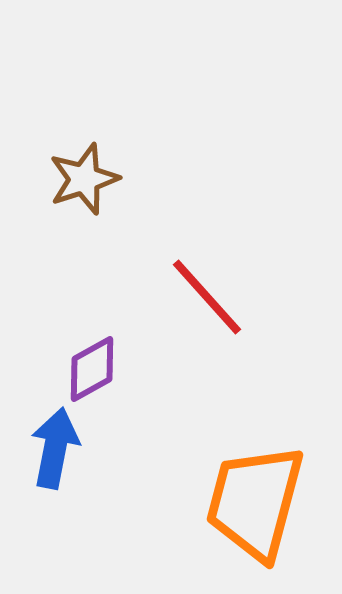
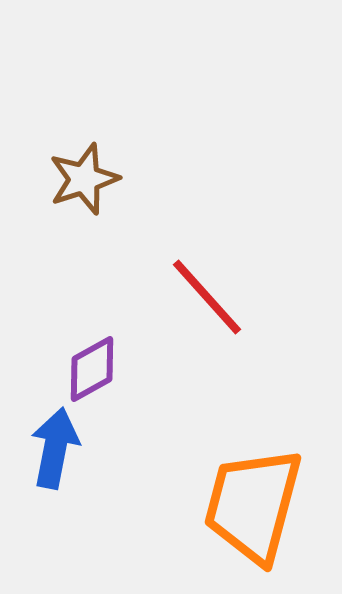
orange trapezoid: moved 2 px left, 3 px down
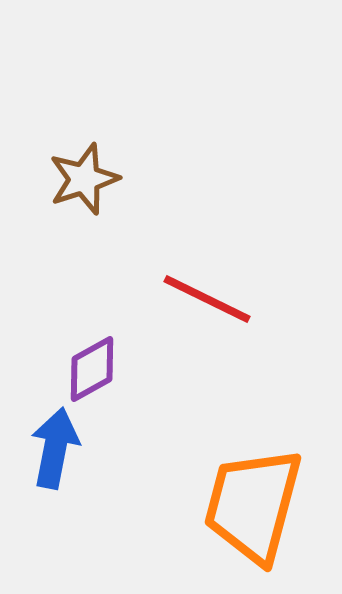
red line: moved 2 px down; rotated 22 degrees counterclockwise
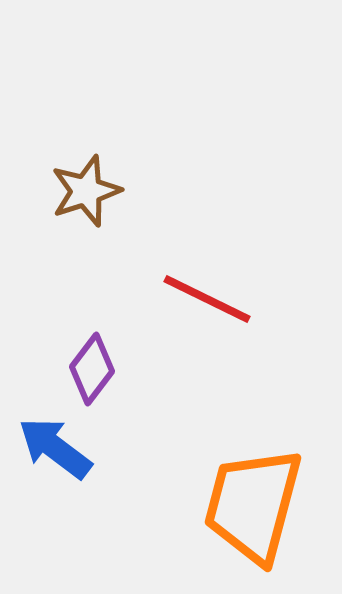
brown star: moved 2 px right, 12 px down
purple diamond: rotated 24 degrees counterclockwise
blue arrow: rotated 64 degrees counterclockwise
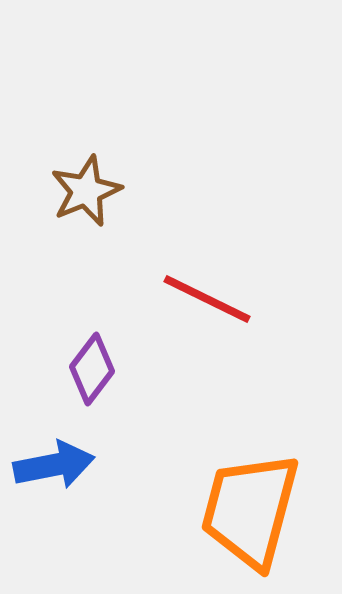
brown star: rotated 4 degrees counterclockwise
blue arrow: moved 1 px left, 17 px down; rotated 132 degrees clockwise
orange trapezoid: moved 3 px left, 5 px down
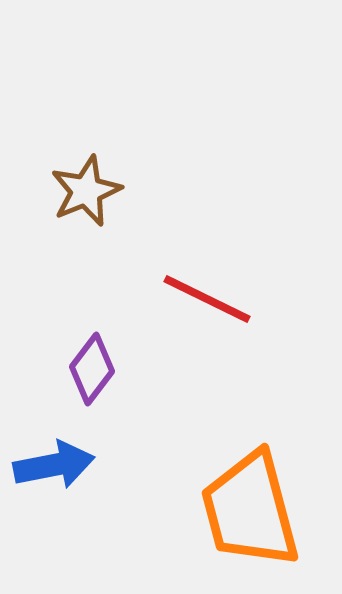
orange trapezoid: rotated 30 degrees counterclockwise
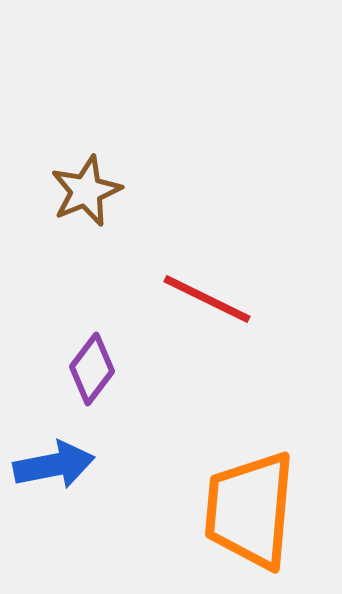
orange trapezoid: rotated 20 degrees clockwise
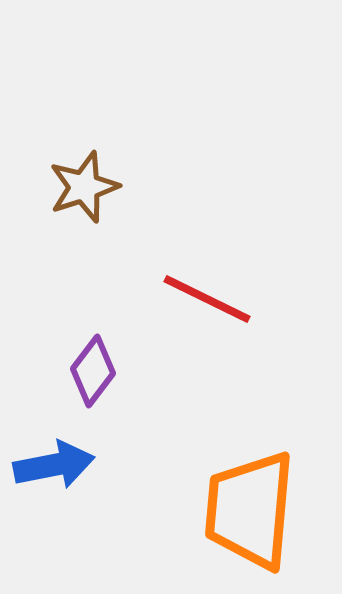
brown star: moved 2 px left, 4 px up; rotated 4 degrees clockwise
purple diamond: moved 1 px right, 2 px down
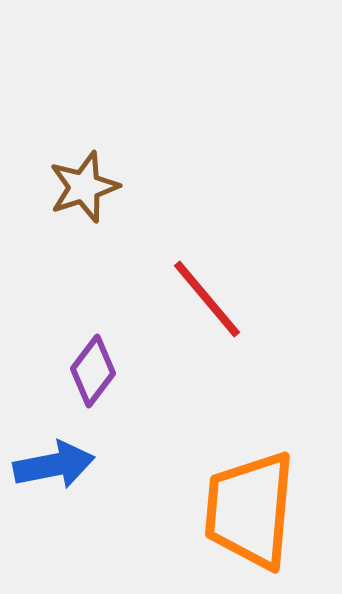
red line: rotated 24 degrees clockwise
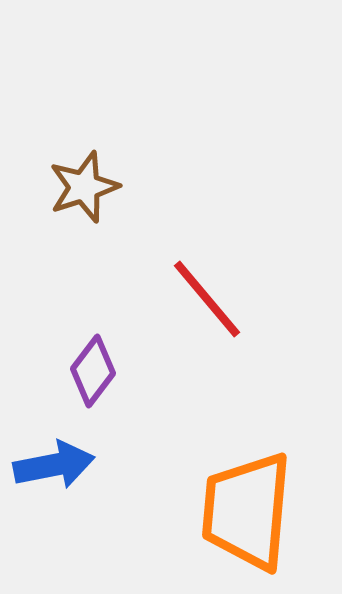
orange trapezoid: moved 3 px left, 1 px down
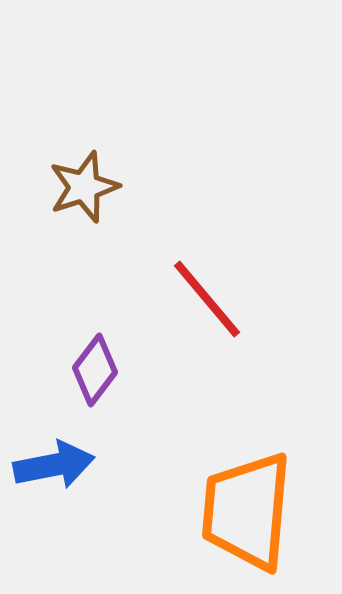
purple diamond: moved 2 px right, 1 px up
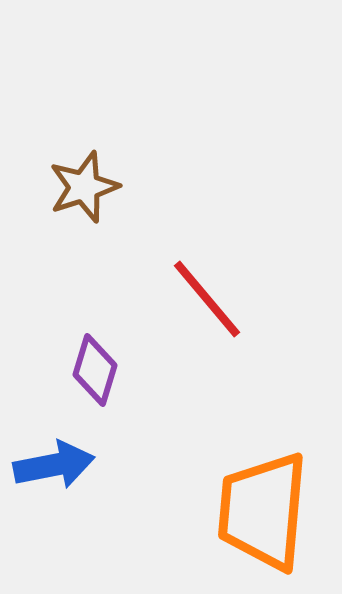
purple diamond: rotated 20 degrees counterclockwise
orange trapezoid: moved 16 px right
